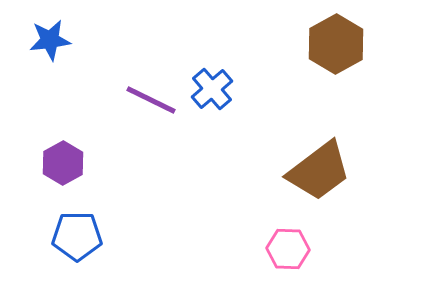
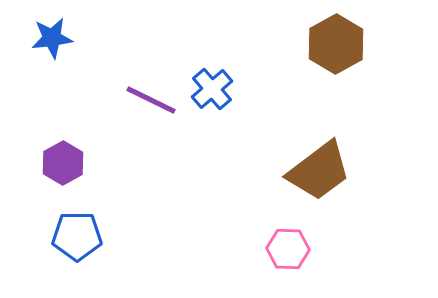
blue star: moved 2 px right, 2 px up
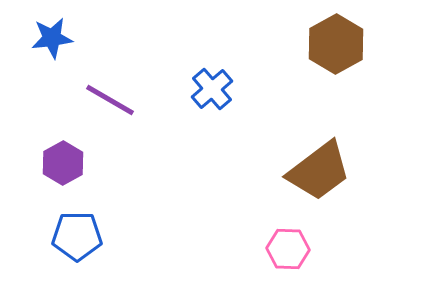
purple line: moved 41 px left; rotated 4 degrees clockwise
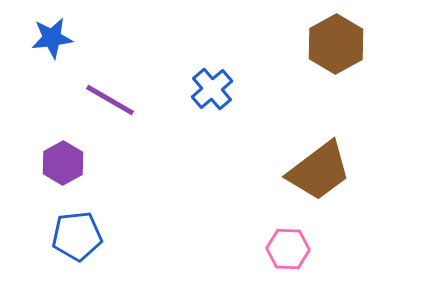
blue pentagon: rotated 6 degrees counterclockwise
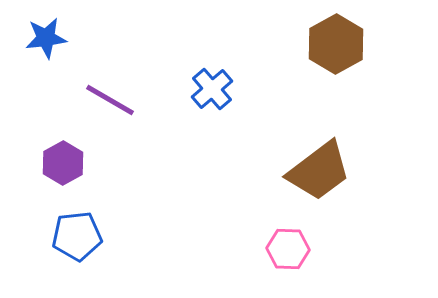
blue star: moved 6 px left
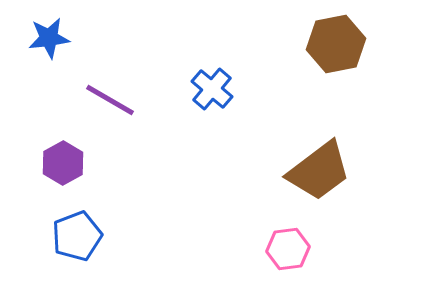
blue star: moved 3 px right
brown hexagon: rotated 18 degrees clockwise
blue cross: rotated 9 degrees counterclockwise
blue pentagon: rotated 15 degrees counterclockwise
pink hexagon: rotated 9 degrees counterclockwise
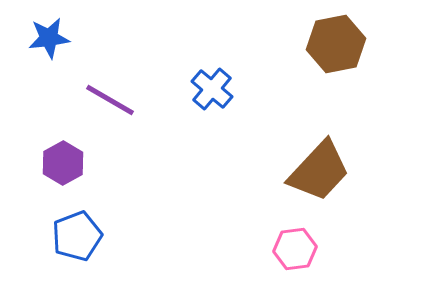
brown trapezoid: rotated 10 degrees counterclockwise
pink hexagon: moved 7 px right
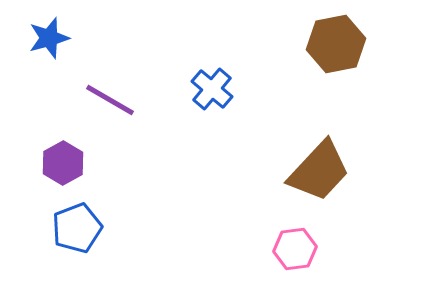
blue star: rotated 9 degrees counterclockwise
blue pentagon: moved 8 px up
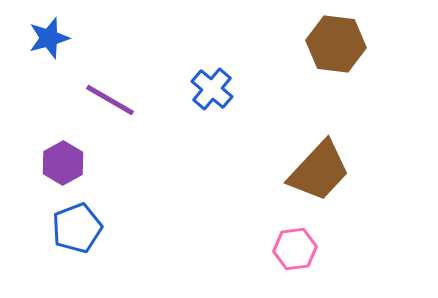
brown hexagon: rotated 18 degrees clockwise
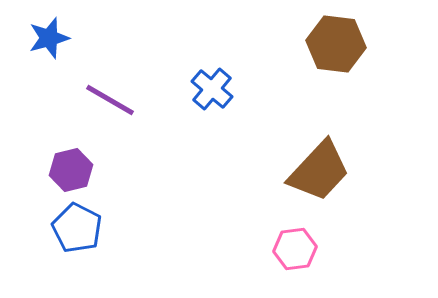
purple hexagon: moved 8 px right, 7 px down; rotated 15 degrees clockwise
blue pentagon: rotated 24 degrees counterclockwise
